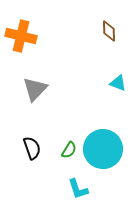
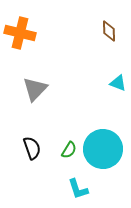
orange cross: moved 1 px left, 3 px up
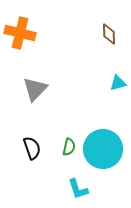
brown diamond: moved 3 px down
cyan triangle: rotated 36 degrees counterclockwise
green semicircle: moved 3 px up; rotated 18 degrees counterclockwise
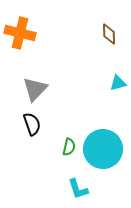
black semicircle: moved 24 px up
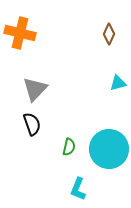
brown diamond: rotated 25 degrees clockwise
cyan circle: moved 6 px right
cyan L-shape: rotated 40 degrees clockwise
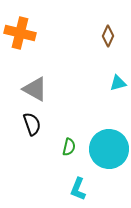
brown diamond: moved 1 px left, 2 px down
gray triangle: rotated 44 degrees counterclockwise
